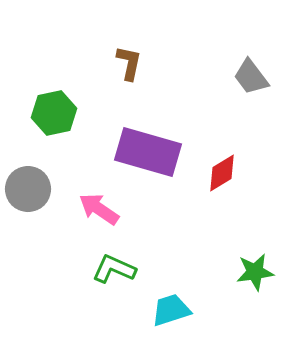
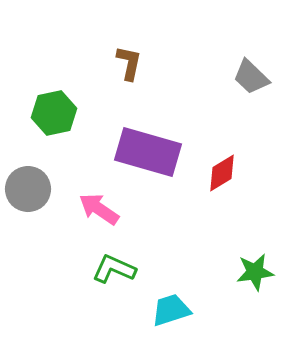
gray trapezoid: rotated 9 degrees counterclockwise
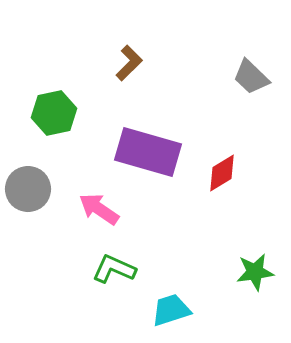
brown L-shape: rotated 33 degrees clockwise
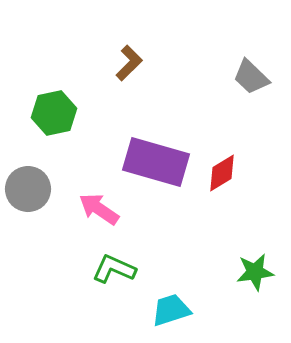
purple rectangle: moved 8 px right, 10 px down
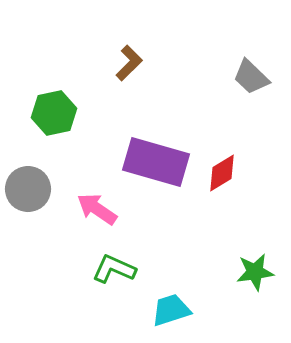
pink arrow: moved 2 px left
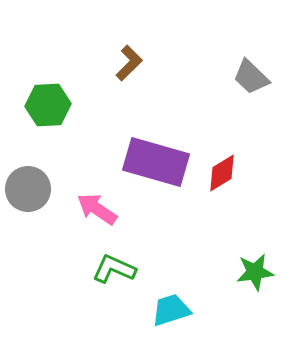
green hexagon: moved 6 px left, 8 px up; rotated 9 degrees clockwise
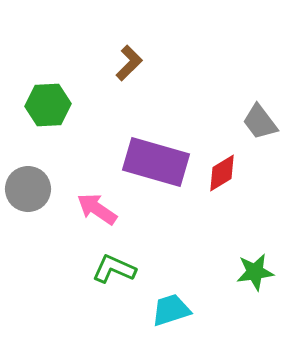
gray trapezoid: moved 9 px right, 45 px down; rotated 9 degrees clockwise
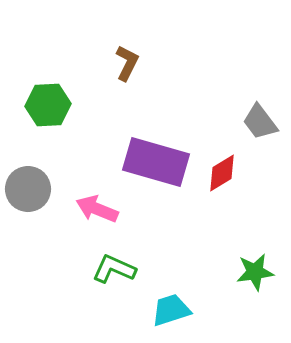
brown L-shape: moved 2 px left; rotated 18 degrees counterclockwise
pink arrow: rotated 12 degrees counterclockwise
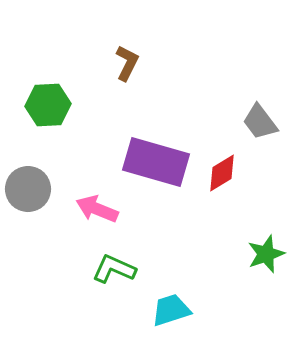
green star: moved 11 px right, 18 px up; rotated 12 degrees counterclockwise
